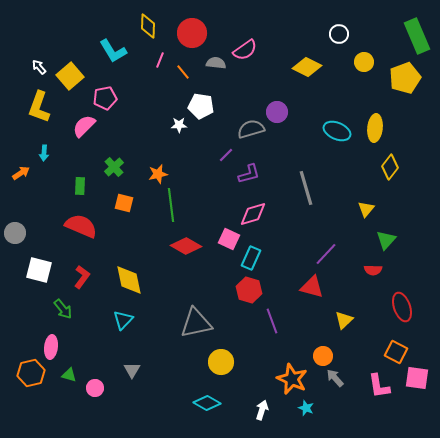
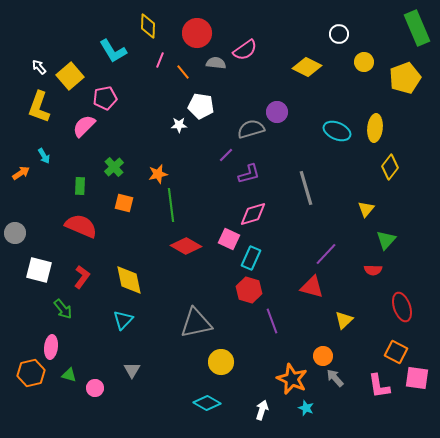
red circle at (192, 33): moved 5 px right
green rectangle at (417, 36): moved 8 px up
cyan arrow at (44, 153): moved 3 px down; rotated 35 degrees counterclockwise
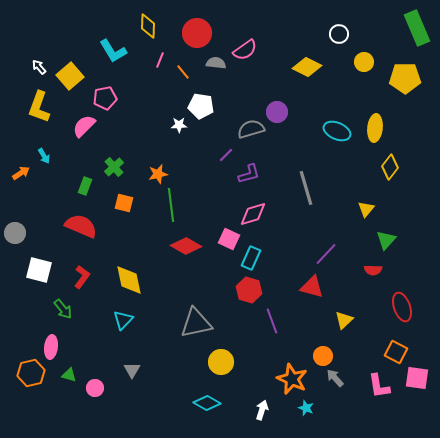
yellow pentagon at (405, 78): rotated 20 degrees clockwise
green rectangle at (80, 186): moved 5 px right; rotated 18 degrees clockwise
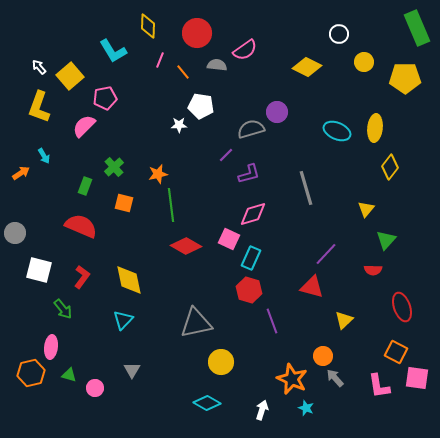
gray semicircle at (216, 63): moved 1 px right, 2 px down
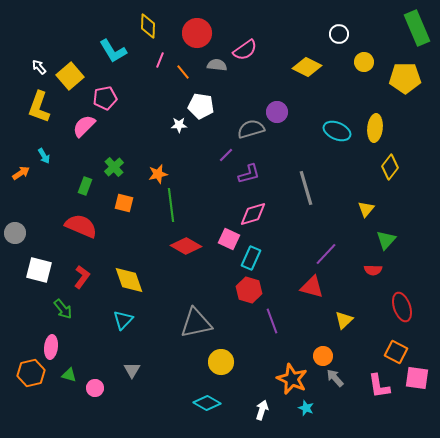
yellow diamond at (129, 280): rotated 8 degrees counterclockwise
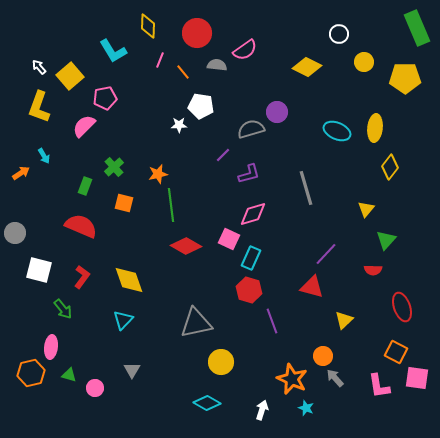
purple line at (226, 155): moved 3 px left
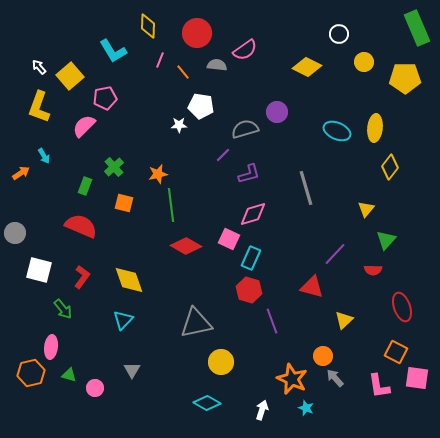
gray semicircle at (251, 129): moved 6 px left
purple line at (326, 254): moved 9 px right
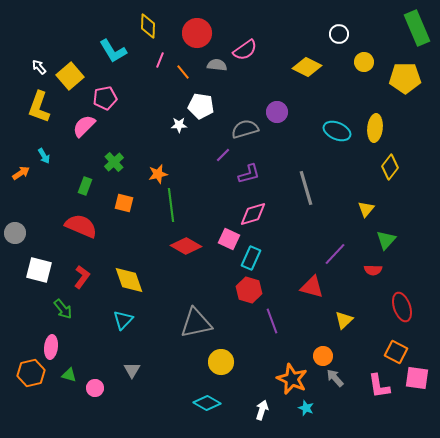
green cross at (114, 167): moved 5 px up
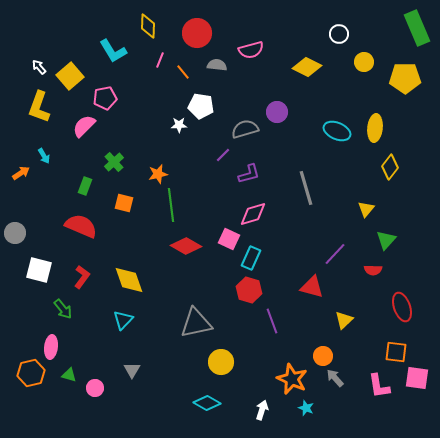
pink semicircle at (245, 50): moved 6 px right; rotated 20 degrees clockwise
orange square at (396, 352): rotated 20 degrees counterclockwise
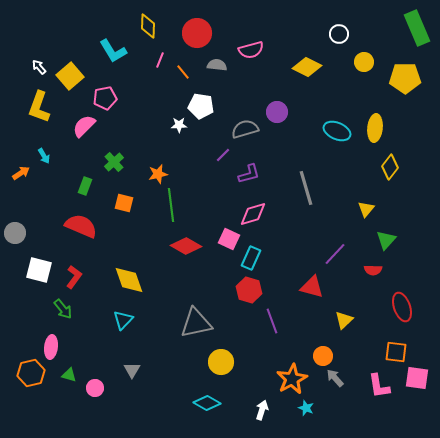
red L-shape at (82, 277): moved 8 px left
orange star at (292, 379): rotated 20 degrees clockwise
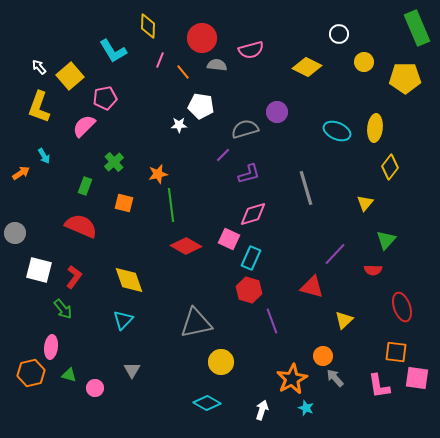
red circle at (197, 33): moved 5 px right, 5 px down
yellow triangle at (366, 209): moved 1 px left, 6 px up
